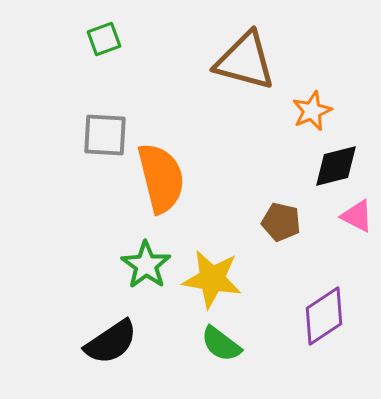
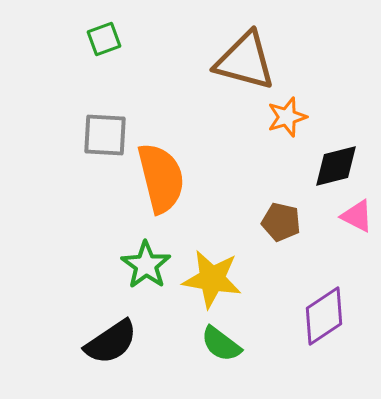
orange star: moved 25 px left, 6 px down; rotated 6 degrees clockwise
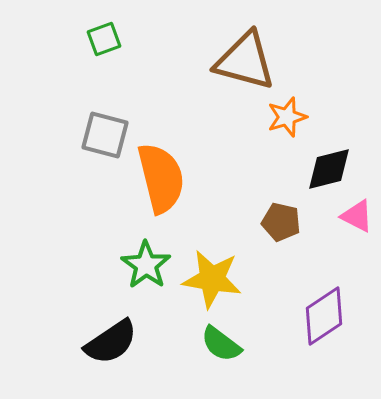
gray square: rotated 12 degrees clockwise
black diamond: moved 7 px left, 3 px down
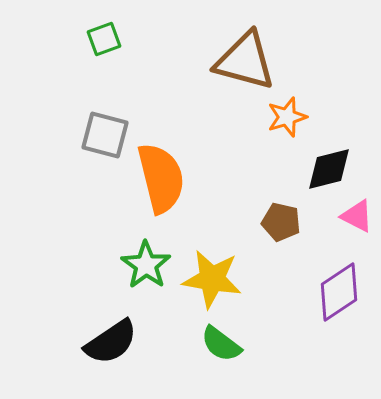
purple diamond: moved 15 px right, 24 px up
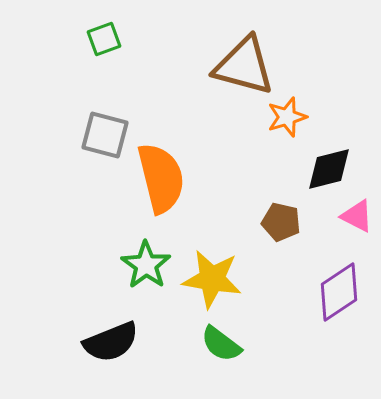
brown triangle: moved 1 px left, 5 px down
black semicircle: rotated 12 degrees clockwise
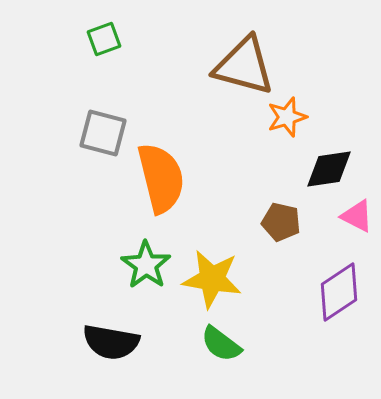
gray square: moved 2 px left, 2 px up
black diamond: rotated 6 degrees clockwise
black semicircle: rotated 32 degrees clockwise
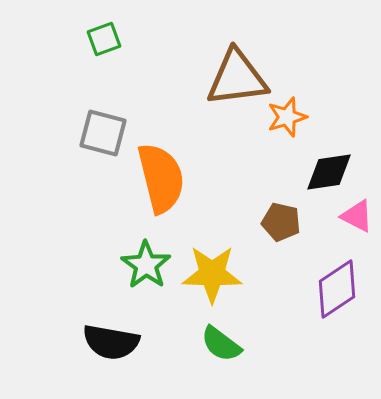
brown triangle: moved 7 px left, 12 px down; rotated 22 degrees counterclockwise
black diamond: moved 3 px down
yellow star: moved 5 px up; rotated 8 degrees counterclockwise
purple diamond: moved 2 px left, 3 px up
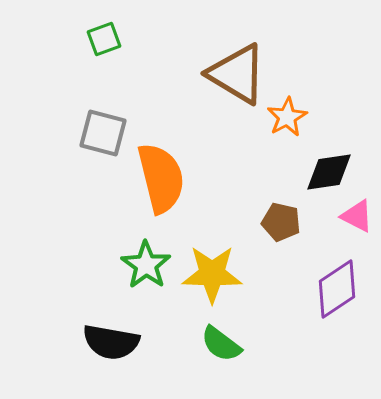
brown triangle: moved 4 px up; rotated 38 degrees clockwise
orange star: rotated 12 degrees counterclockwise
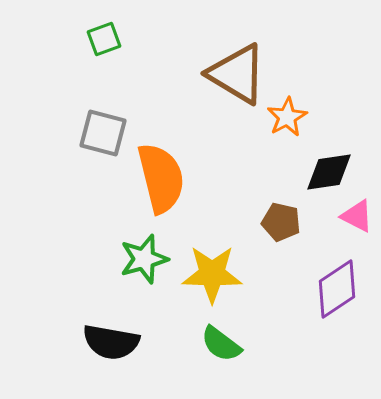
green star: moved 2 px left, 6 px up; rotated 21 degrees clockwise
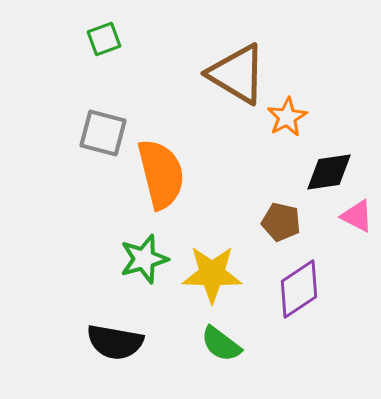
orange semicircle: moved 4 px up
purple diamond: moved 38 px left
black semicircle: moved 4 px right
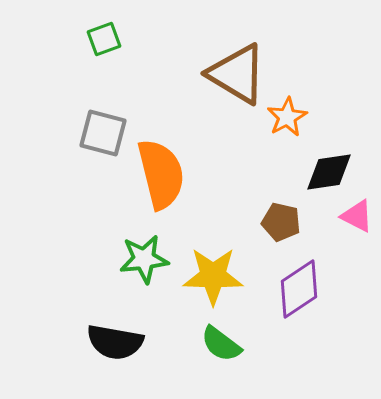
green star: rotated 9 degrees clockwise
yellow star: moved 1 px right, 2 px down
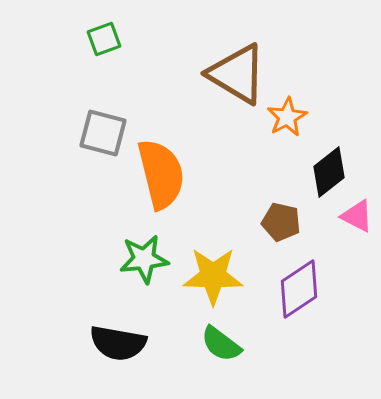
black diamond: rotated 30 degrees counterclockwise
black semicircle: moved 3 px right, 1 px down
